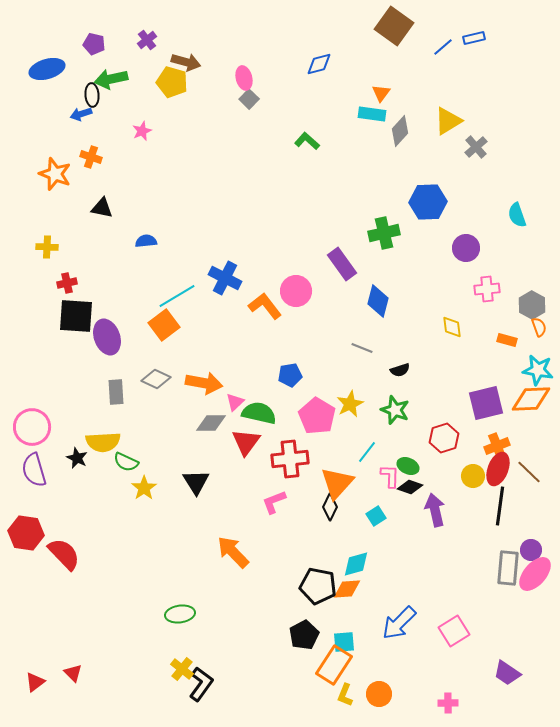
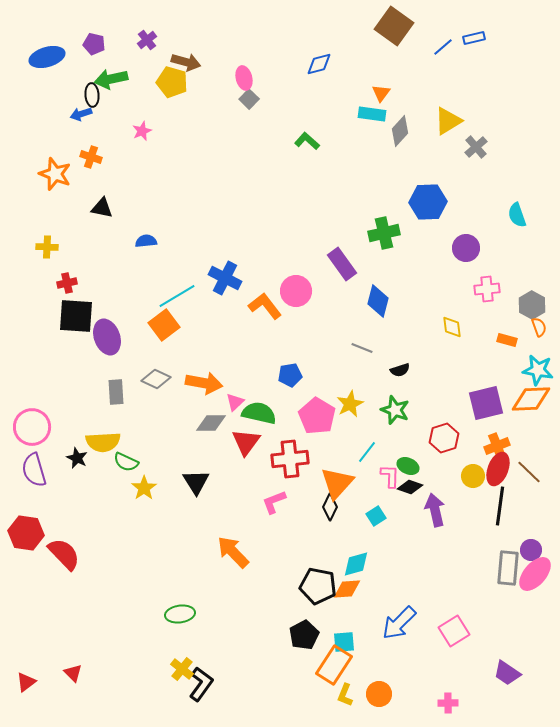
blue ellipse at (47, 69): moved 12 px up
red triangle at (35, 682): moved 9 px left
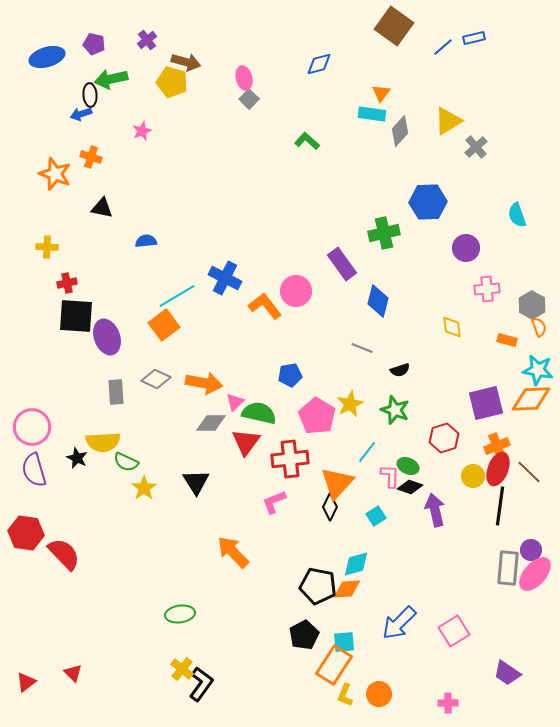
black ellipse at (92, 95): moved 2 px left
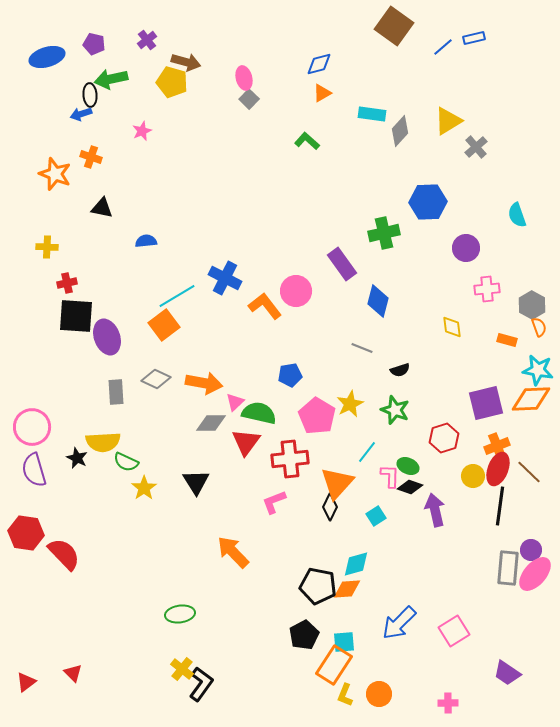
orange triangle at (381, 93): moved 59 px left; rotated 24 degrees clockwise
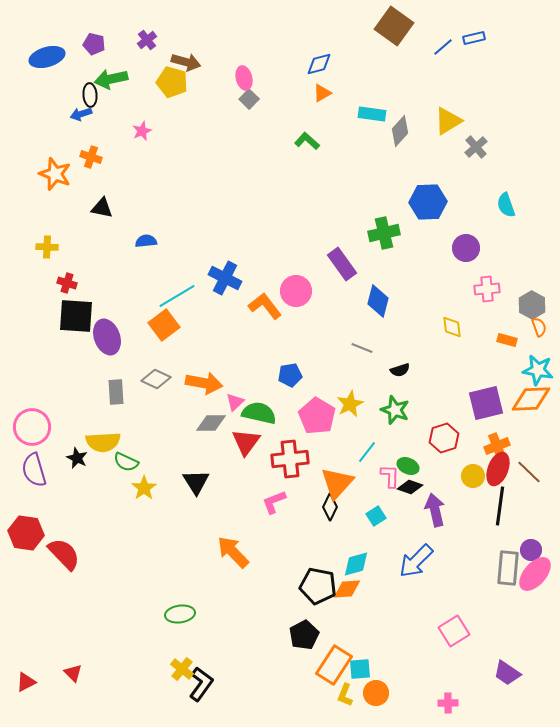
cyan semicircle at (517, 215): moved 11 px left, 10 px up
red cross at (67, 283): rotated 30 degrees clockwise
blue arrow at (399, 623): moved 17 px right, 62 px up
cyan square at (344, 642): moved 16 px right, 27 px down
red triangle at (26, 682): rotated 10 degrees clockwise
orange circle at (379, 694): moved 3 px left, 1 px up
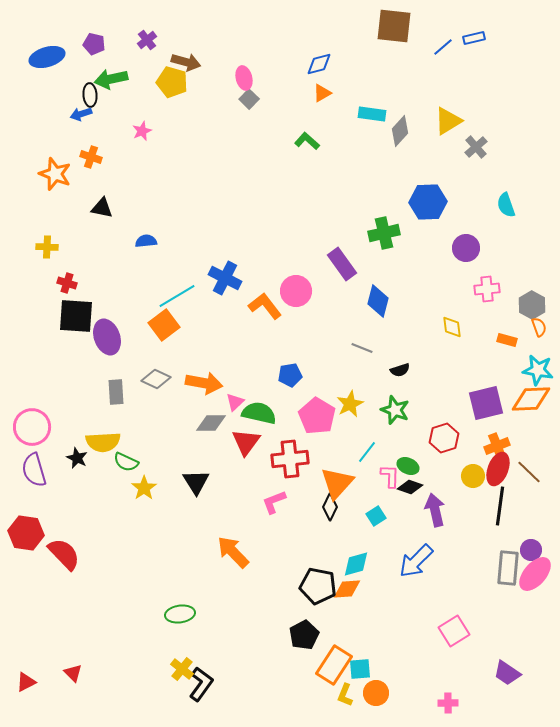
brown square at (394, 26): rotated 30 degrees counterclockwise
